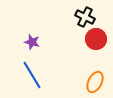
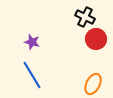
orange ellipse: moved 2 px left, 2 px down
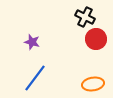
blue line: moved 3 px right, 3 px down; rotated 68 degrees clockwise
orange ellipse: rotated 55 degrees clockwise
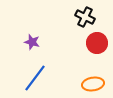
red circle: moved 1 px right, 4 px down
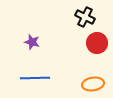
blue line: rotated 52 degrees clockwise
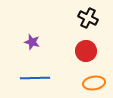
black cross: moved 3 px right, 1 px down
red circle: moved 11 px left, 8 px down
orange ellipse: moved 1 px right, 1 px up
